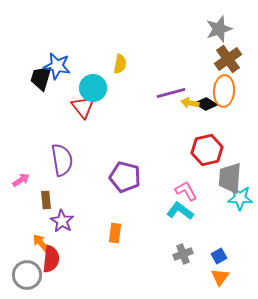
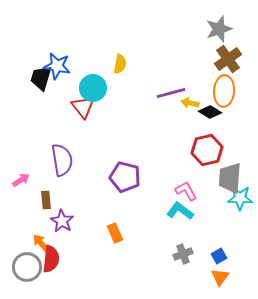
black diamond: moved 4 px right, 8 px down
orange rectangle: rotated 30 degrees counterclockwise
gray circle: moved 8 px up
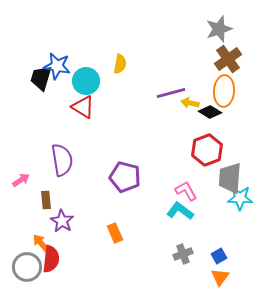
cyan circle: moved 7 px left, 7 px up
red triangle: rotated 20 degrees counterclockwise
red hexagon: rotated 8 degrees counterclockwise
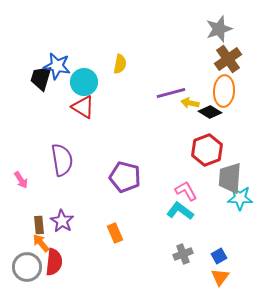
cyan circle: moved 2 px left, 1 px down
pink arrow: rotated 90 degrees clockwise
brown rectangle: moved 7 px left, 25 px down
red semicircle: moved 3 px right, 3 px down
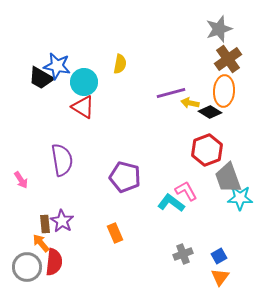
black trapezoid: rotated 76 degrees counterclockwise
gray trapezoid: moved 2 px left; rotated 24 degrees counterclockwise
cyan L-shape: moved 9 px left, 8 px up
brown rectangle: moved 6 px right, 1 px up
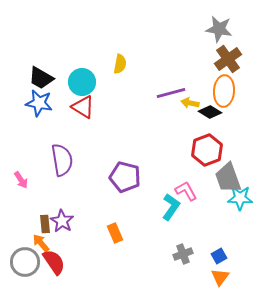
gray star: rotated 28 degrees clockwise
blue star: moved 18 px left, 37 px down
cyan circle: moved 2 px left
cyan L-shape: moved 4 px down; rotated 88 degrees clockwise
red semicircle: rotated 40 degrees counterclockwise
gray circle: moved 2 px left, 5 px up
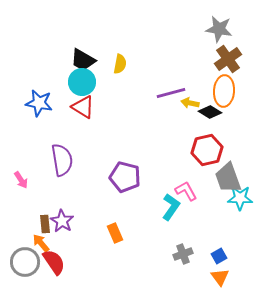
black trapezoid: moved 42 px right, 18 px up
red hexagon: rotated 8 degrees clockwise
orange triangle: rotated 12 degrees counterclockwise
